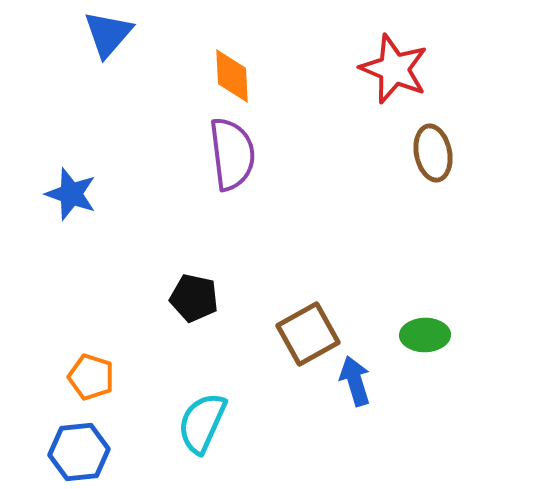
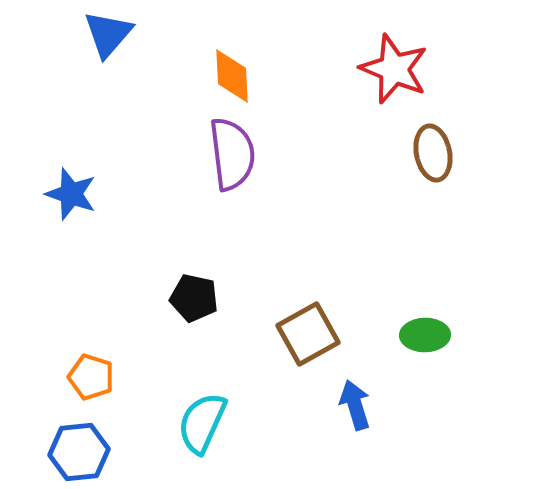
blue arrow: moved 24 px down
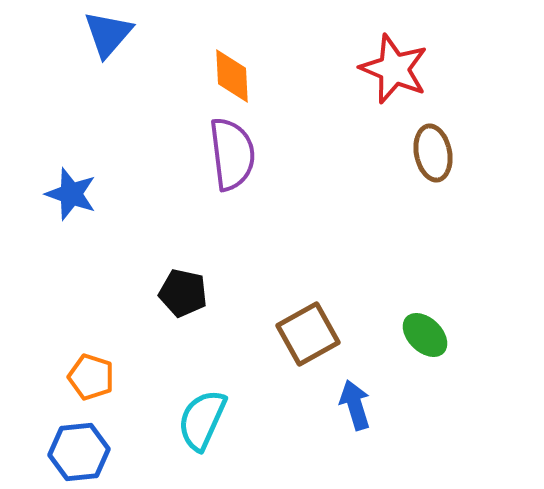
black pentagon: moved 11 px left, 5 px up
green ellipse: rotated 45 degrees clockwise
cyan semicircle: moved 3 px up
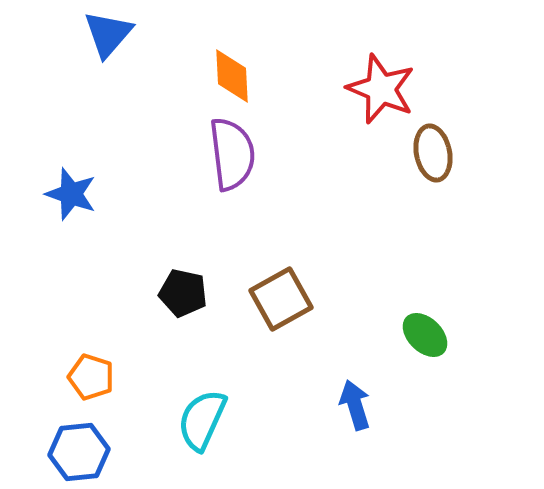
red star: moved 13 px left, 20 px down
brown square: moved 27 px left, 35 px up
